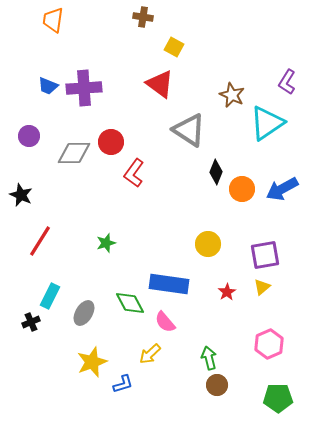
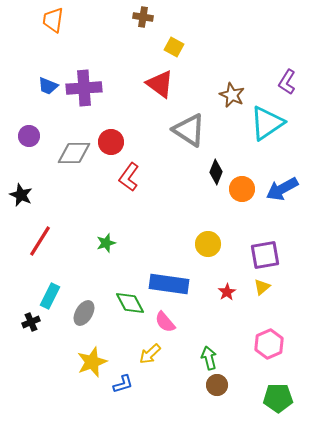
red L-shape: moved 5 px left, 4 px down
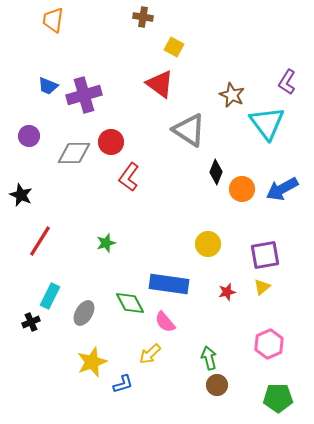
purple cross: moved 7 px down; rotated 12 degrees counterclockwise
cyan triangle: rotated 33 degrees counterclockwise
red star: rotated 18 degrees clockwise
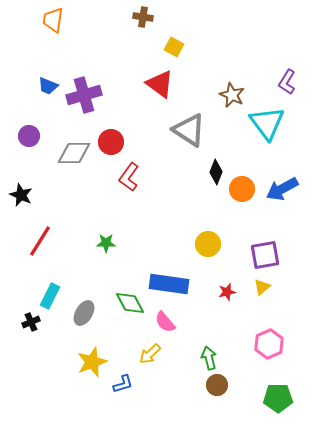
green star: rotated 18 degrees clockwise
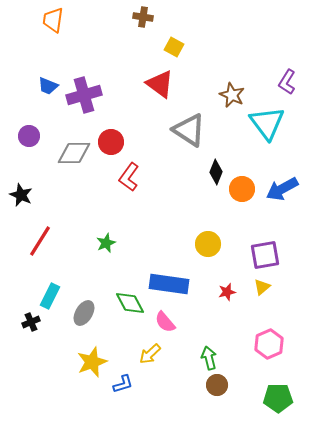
green star: rotated 24 degrees counterclockwise
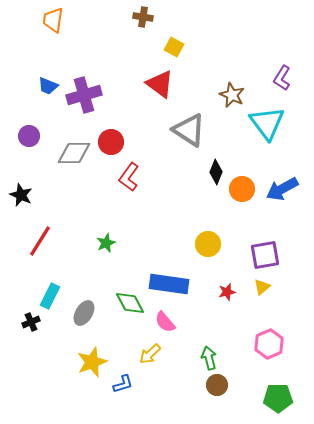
purple L-shape: moved 5 px left, 4 px up
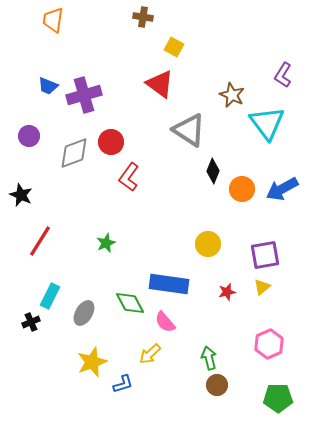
purple L-shape: moved 1 px right, 3 px up
gray diamond: rotated 20 degrees counterclockwise
black diamond: moved 3 px left, 1 px up
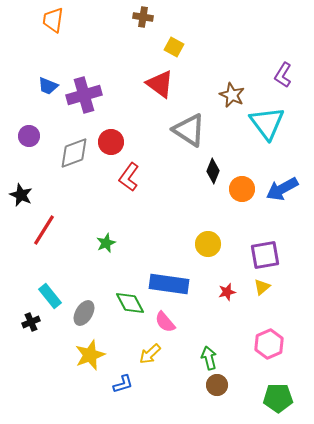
red line: moved 4 px right, 11 px up
cyan rectangle: rotated 65 degrees counterclockwise
yellow star: moved 2 px left, 7 px up
